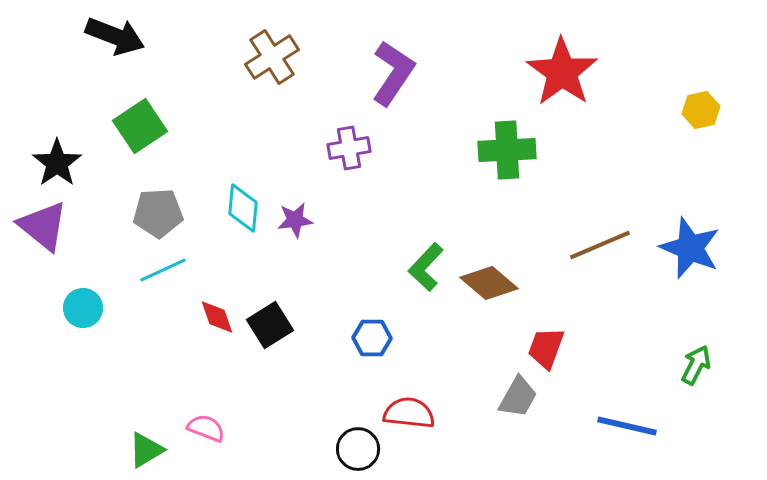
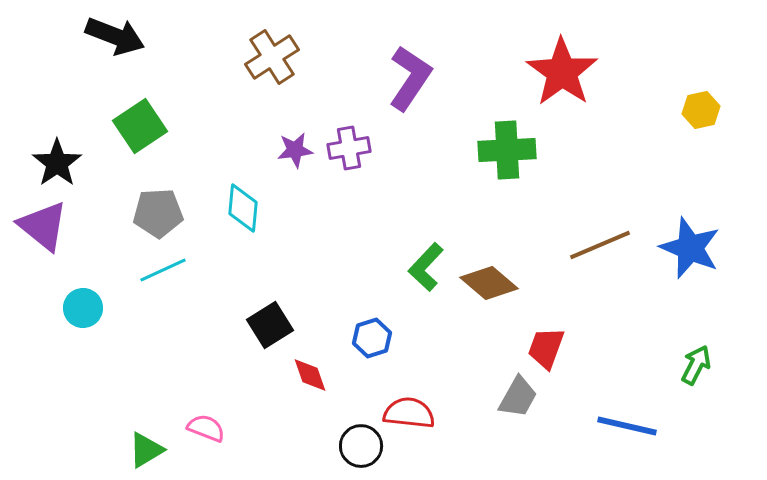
purple L-shape: moved 17 px right, 5 px down
purple star: moved 70 px up
red diamond: moved 93 px right, 58 px down
blue hexagon: rotated 18 degrees counterclockwise
black circle: moved 3 px right, 3 px up
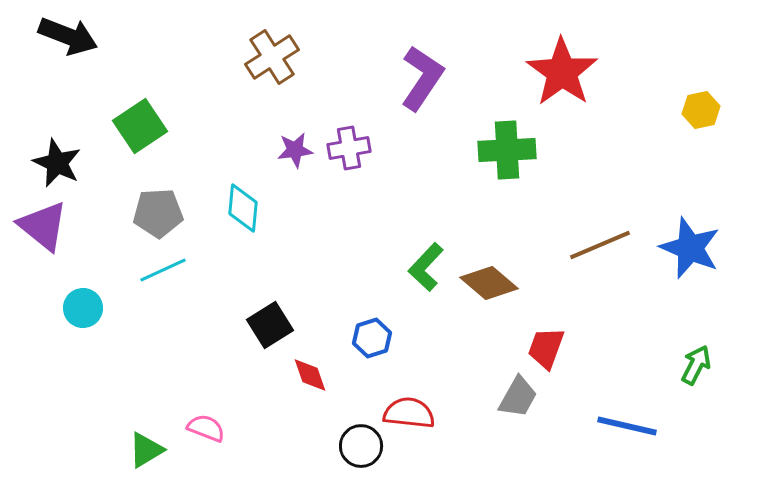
black arrow: moved 47 px left
purple L-shape: moved 12 px right
black star: rotated 12 degrees counterclockwise
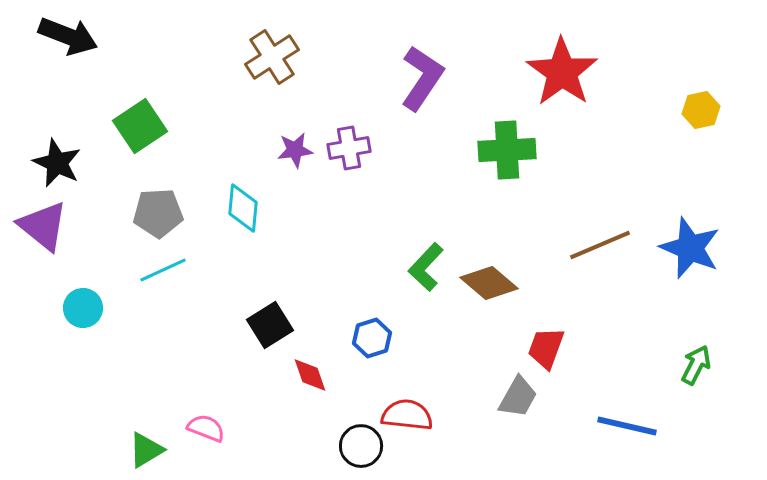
red semicircle: moved 2 px left, 2 px down
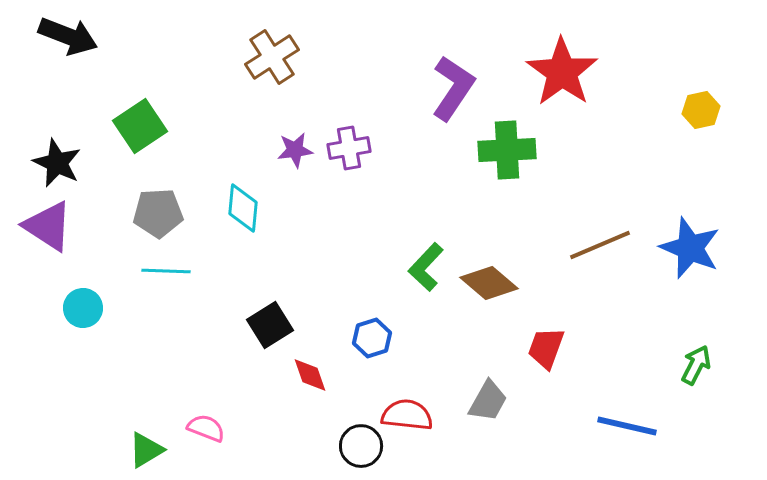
purple L-shape: moved 31 px right, 10 px down
purple triangle: moved 5 px right; rotated 6 degrees counterclockwise
cyan line: moved 3 px right, 1 px down; rotated 27 degrees clockwise
gray trapezoid: moved 30 px left, 4 px down
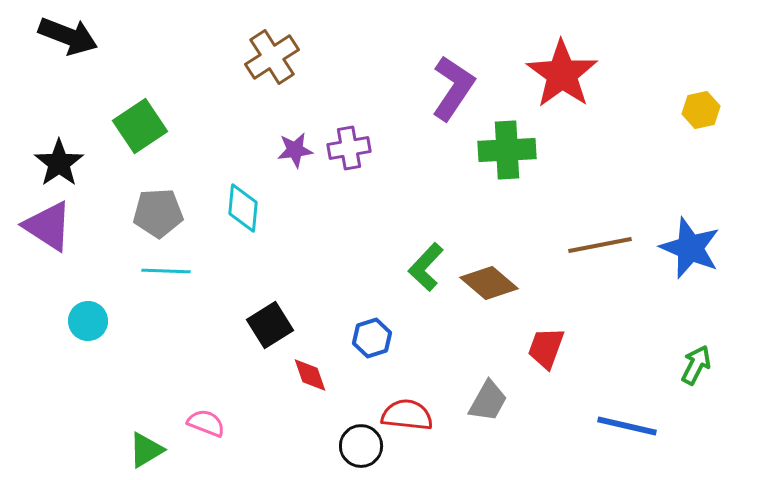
red star: moved 2 px down
black star: moved 2 px right; rotated 12 degrees clockwise
brown line: rotated 12 degrees clockwise
cyan circle: moved 5 px right, 13 px down
pink semicircle: moved 5 px up
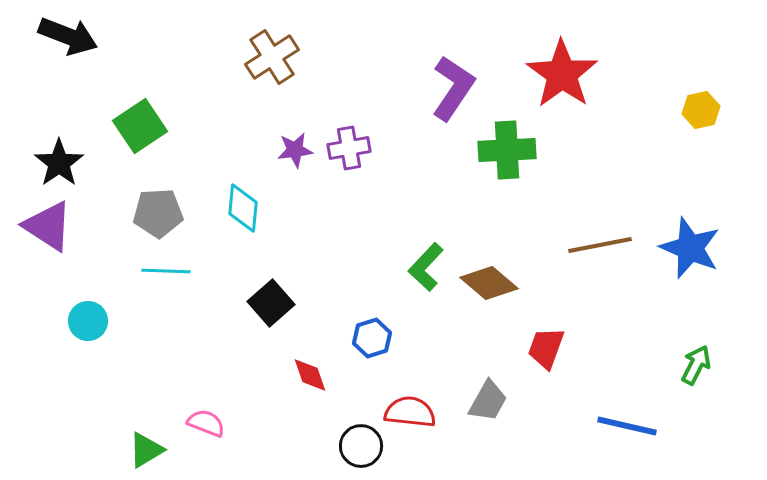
black square: moved 1 px right, 22 px up; rotated 9 degrees counterclockwise
red semicircle: moved 3 px right, 3 px up
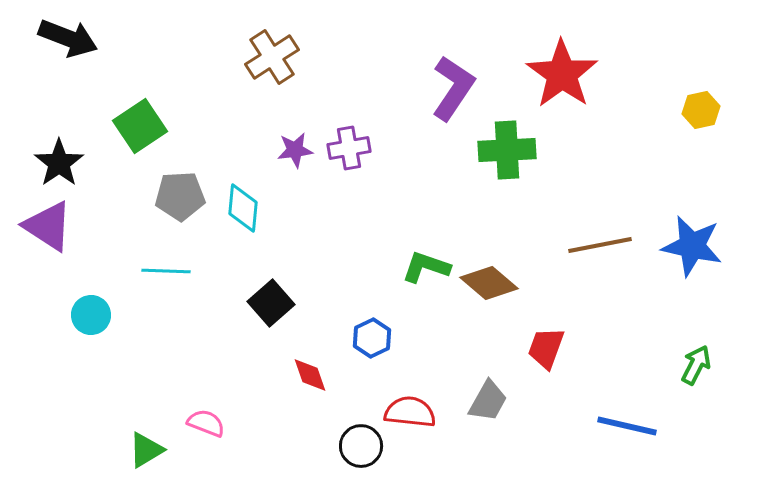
black arrow: moved 2 px down
gray pentagon: moved 22 px right, 17 px up
blue star: moved 2 px right, 2 px up; rotated 10 degrees counterclockwise
green L-shape: rotated 66 degrees clockwise
cyan circle: moved 3 px right, 6 px up
blue hexagon: rotated 9 degrees counterclockwise
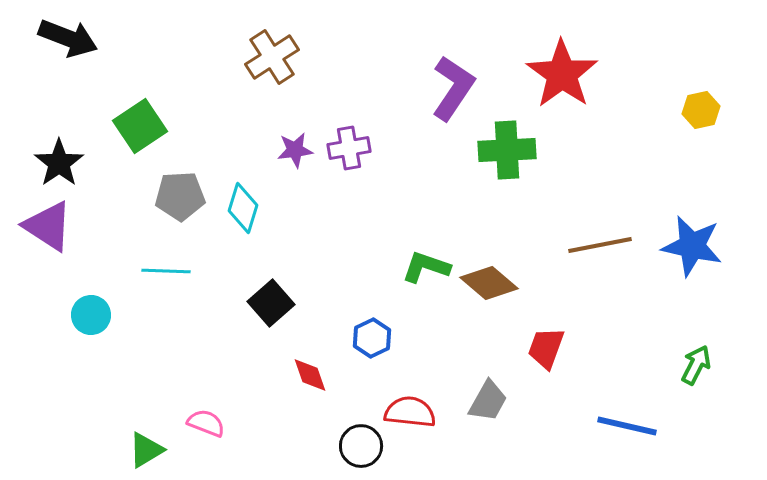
cyan diamond: rotated 12 degrees clockwise
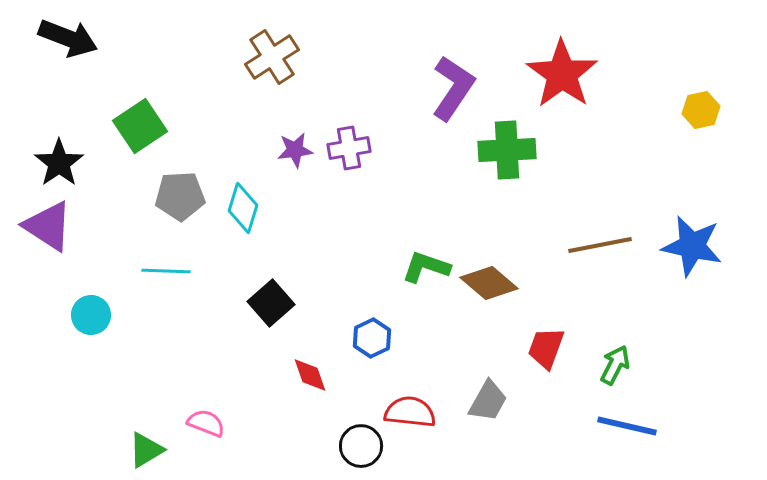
green arrow: moved 81 px left
